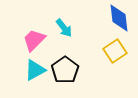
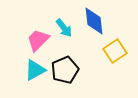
blue diamond: moved 25 px left, 3 px down
pink trapezoid: moved 4 px right
black pentagon: rotated 12 degrees clockwise
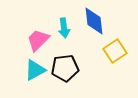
cyan arrow: rotated 30 degrees clockwise
black pentagon: moved 2 px up; rotated 16 degrees clockwise
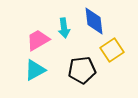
pink trapezoid: rotated 15 degrees clockwise
yellow square: moved 3 px left, 1 px up
black pentagon: moved 17 px right, 2 px down
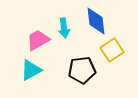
blue diamond: moved 2 px right
cyan triangle: moved 4 px left
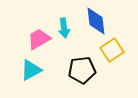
pink trapezoid: moved 1 px right, 1 px up
